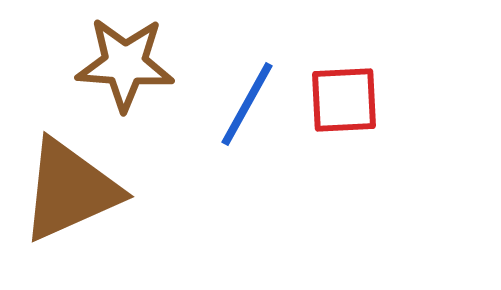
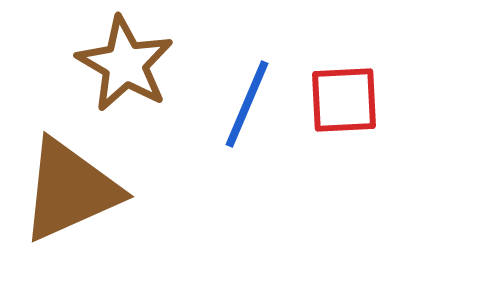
brown star: rotated 26 degrees clockwise
blue line: rotated 6 degrees counterclockwise
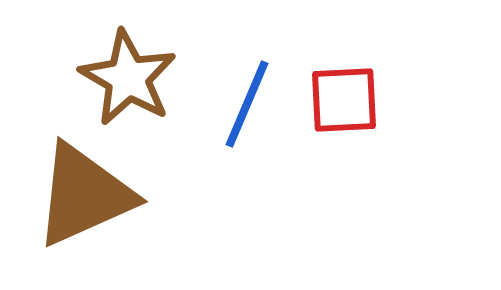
brown star: moved 3 px right, 14 px down
brown triangle: moved 14 px right, 5 px down
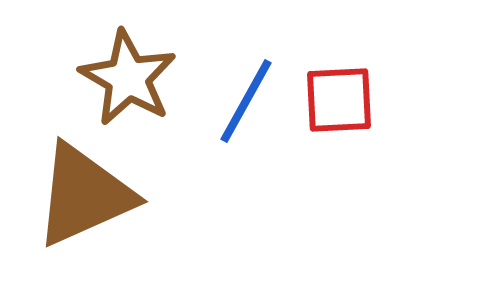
red square: moved 5 px left
blue line: moved 1 px left, 3 px up; rotated 6 degrees clockwise
